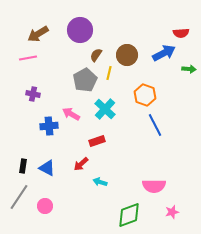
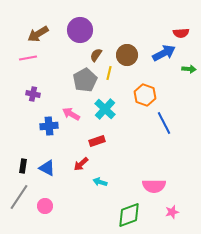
blue line: moved 9 px right, 2 px up
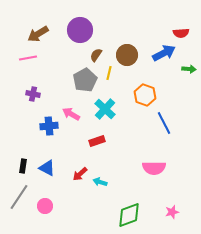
red arrow: moved 1 px left, 10 px down
pink semicircle: moved 18 px up
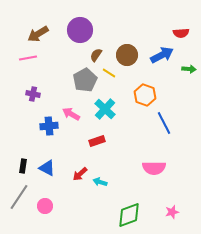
blue arrow: moved 2 px left, 2 px down
yellow line: rotated 72 degrees counterclockwise
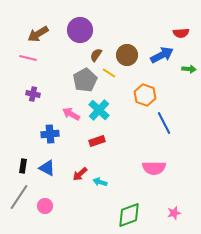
pink line: rotated 24 degrees clockwise
cyan cross: moved 6 px left, 1 px down
blue cross: moved 1 px right, 8 px down
pink star: moved 2 px right, 1 px down
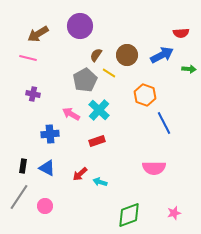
purple circle: moved 4 px up
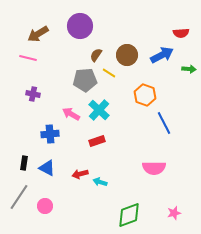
gray pentagon: rotated 25 degrees clockwise
black rectangle: moved 1 px right, 3 px up
red arrow: rotated 28 degrees clockwise
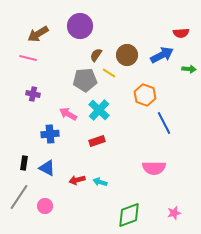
pink arrow: moved 3 px left
red arrow: moved 3 px left, 6 px down
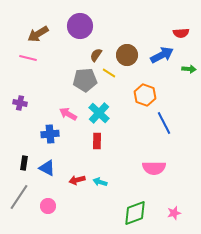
purple cross: moved 13 px left, 9 px down
cyan cross: moved 3 px down
red rectangle: rotated 70 degrees counterclockwise
pink circle: moved 3 px right
green diamond: moved 6 px right, 2 px up
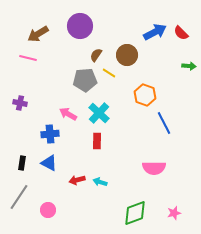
red semicircle: rotated 49 degrees clockwise
blue arrow: moved 7 px left, 23 px up
green arrow: moved 3 px up
black rectangle: moved 2 px left
blue triangle: moved 2 px right, 5 px up
pink circle: moved 4 px down
